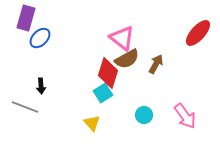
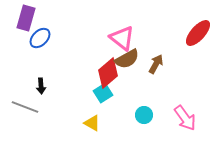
red diamond: rotated 32 degrees clockwise
pink arrow: moved 2 px down
yellow triangle: rotated 18 degrees counterclockwise
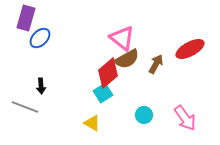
red ellipse: moved 8 px left, 16 px down; rotated 20 degrees clockwise
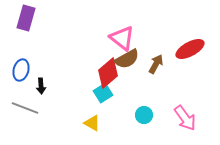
blue ellipse: moved 19 px left, 32 px down; rotated 30 degrees counterclockwise
gray line: moved 1 px down
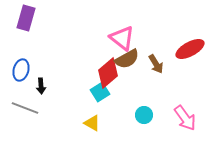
brown arrow: rotated 120 degrees clockwise
cyan square: moved 3 px left, 1 px up
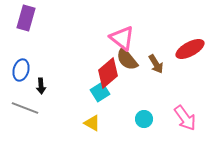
brown semicircle: rotated 80 degrees clockwise
cyan circle: moved 4 px down
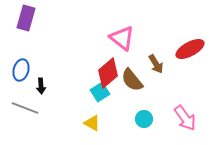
brown semicircle: moved 5 px right, 21 px down
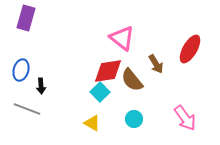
red ellipse: rotated 32 degrees counterclockwise
red diamond: moved 2 px up; rotated 32 degrees clockwise
cyan square: rotated 12 degrees counterclockwise
gray line: moved 2 px right, 1 px down
cyan circle: moved 10 px left
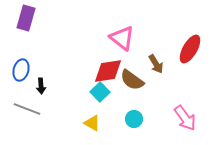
brown semicircle: rotated 15 degrees counterclockwise
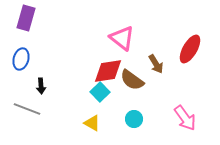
blue ellipse: moved 11 px up
